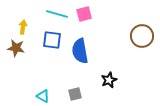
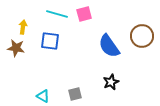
blue square: moved 2 px left, 1 px down
blue semicircle: moved 29 px right, 5 px up; rotated 25 degrees counterclockwise
black star: moved 2 px right, 2 px down
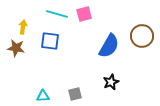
blue semicircle: rotated 115 degrees counterclockwise
cyan triangle: rotated 32 degrees counterclockwise
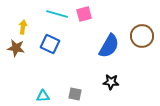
blue square: moved 3 px down; rotated 18 degrees clockwise
black star: rotated 28 degrees clockwise
gray square: rotated 24 degrees clockwise
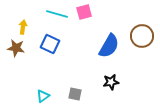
pink square: moved 2 px up
black star: rotated 14 degrees counterclockwise
cyan triangle: rotated 32 degrees counterclockwise
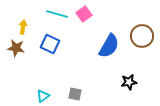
pink square: moved 2 px down; rotated 21 degrees counterclockwise
black star: moved 18 px right
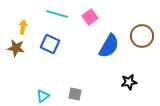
pink square: moved 6 px right, 3 px down
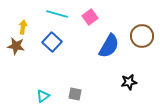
blue square: moved 2 px right, 2 px up; rotated 18 degrees clockwise
brown star: moved 2 px up
